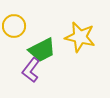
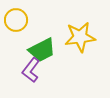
yellow circle: moved 2 px right, 6 px up
yellow star: rotated 20 degrees counterclockwise
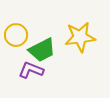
yellow circle: moved 15 px down
purple L-shape: rotated 75 degrees clockwise
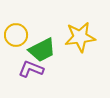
purple L-shape: moved 1 px up
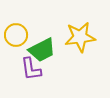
purple L-shape: rotated 120 degrees counterclockwise
